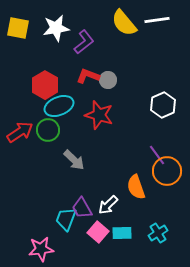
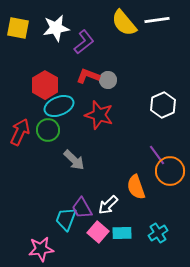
red arrow: rotated 32 degrees counterclockwise
orange circle: moved 3 px right
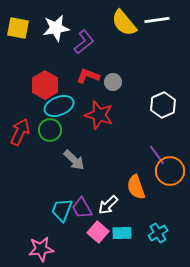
gray circle: moved 5 px right, 2 px down
green circle: moved 2 px right
cyan trapezoid: moved 4 px left, 9 px up
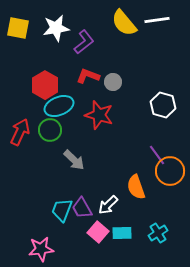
white hexagon: rotated 20 degrees counterclockwise
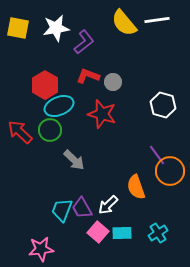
red star: moved 3 px right, 1 px up
red arrow: rotated 72 degrees counterclockwise
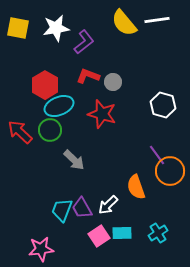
pink square: moved 1 px right, 4 px down; rotated 15 degrees clockwise
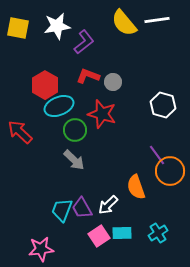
white star: moved 1 px right, 2 px up
green circle: moved 25 px right
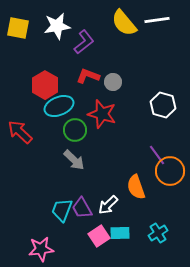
cyan rectangle: moved 2 px left
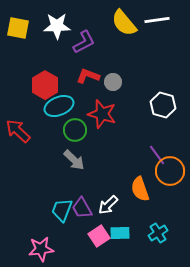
white star: rotated 8 degrees clockwise
purple L-shape: rotated 10 degrees clockwise
red arrow: moved 2 px left, 1 px up
orange semicircle: moved 4 px right, 2 px down
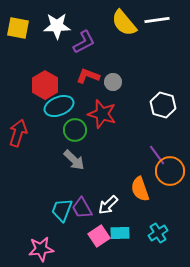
red arrow: moved 2 px down; rotated 64 degrees clockwise
